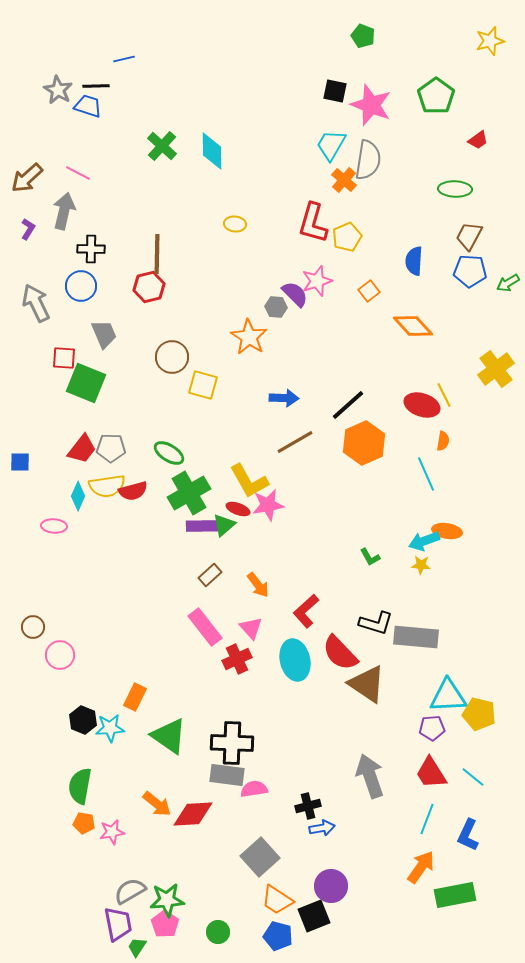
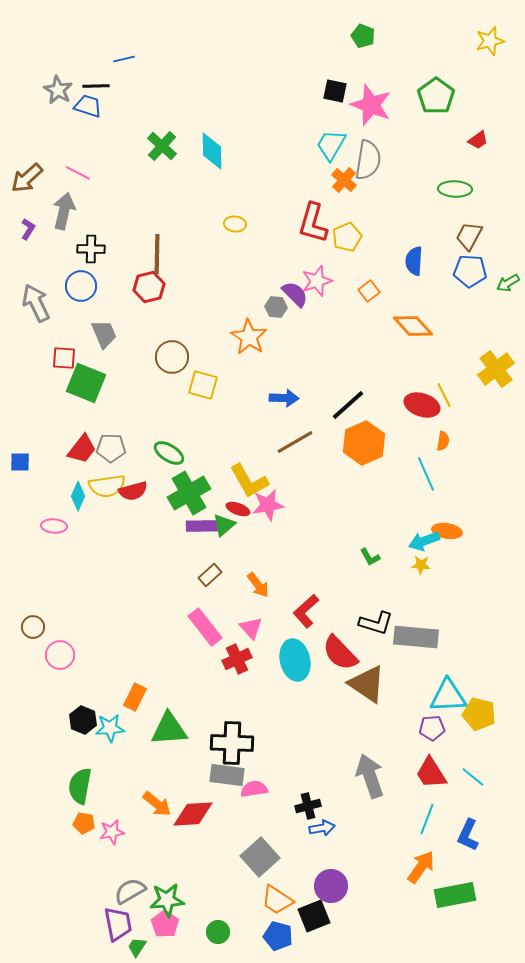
green triangle at (169, 736): moved 7 px up; rotated 39 degrees counterclockwise
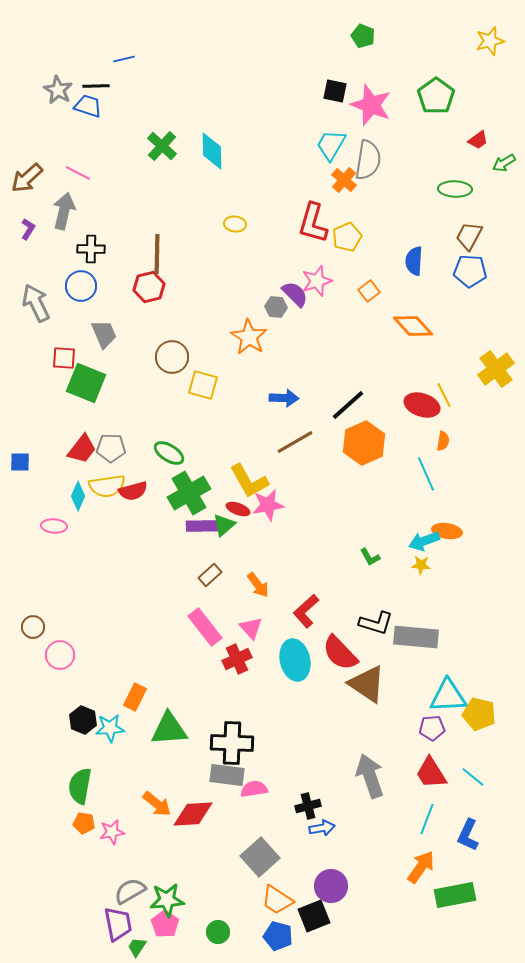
green arrow at (508, 283): moved 4 px left, 120 px up
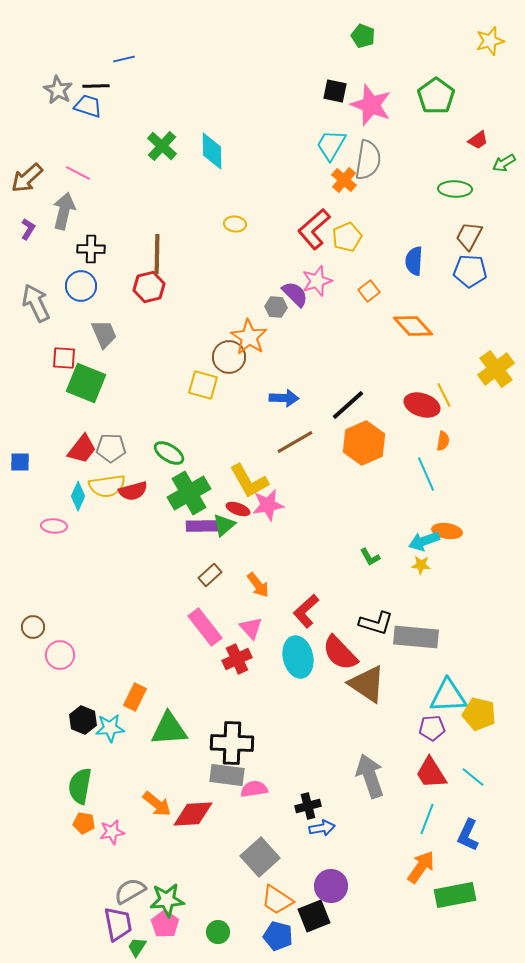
red L-shape at (313, 223): moved 1 px right, 6 px down; rotated 33 degrees clockwise
brown circle at (172, 357): moved 57 px right
cyan ellipse at (295, 660): moved 3 px right, 3 px up
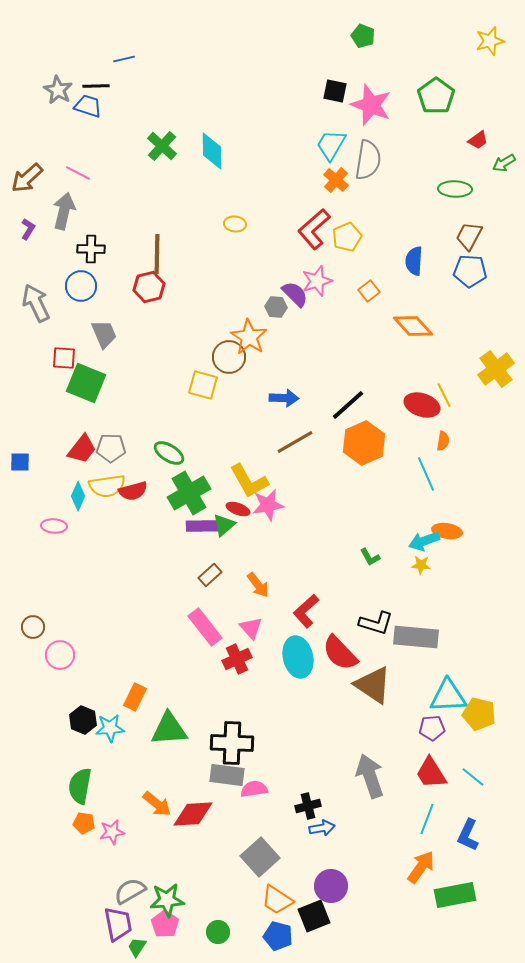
orange cross at (344, 180): moved 8 px left
brown triangle at (367, 684): moved 6 px right, 1 px down
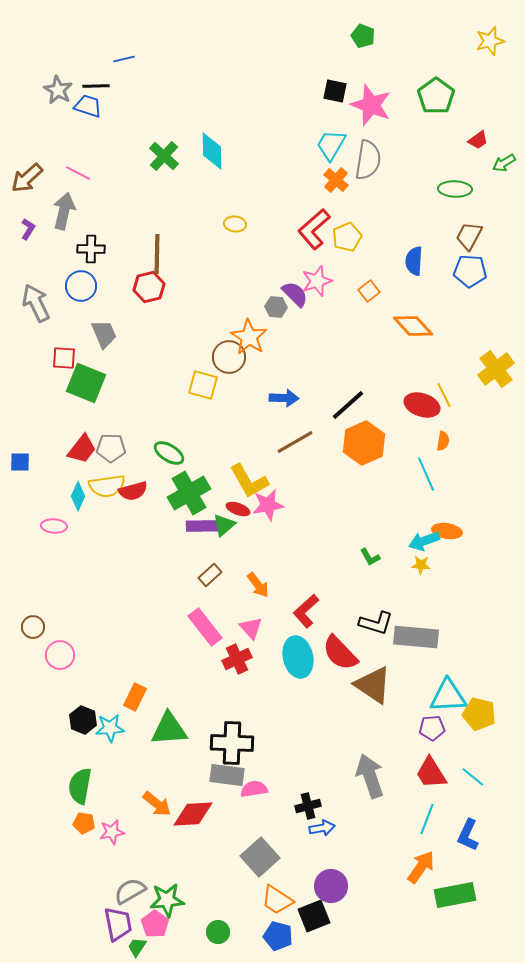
green cross at (162, 146): moved 2 px right, 10 px down
pink pentagon at (165, 924): moved 10 px left
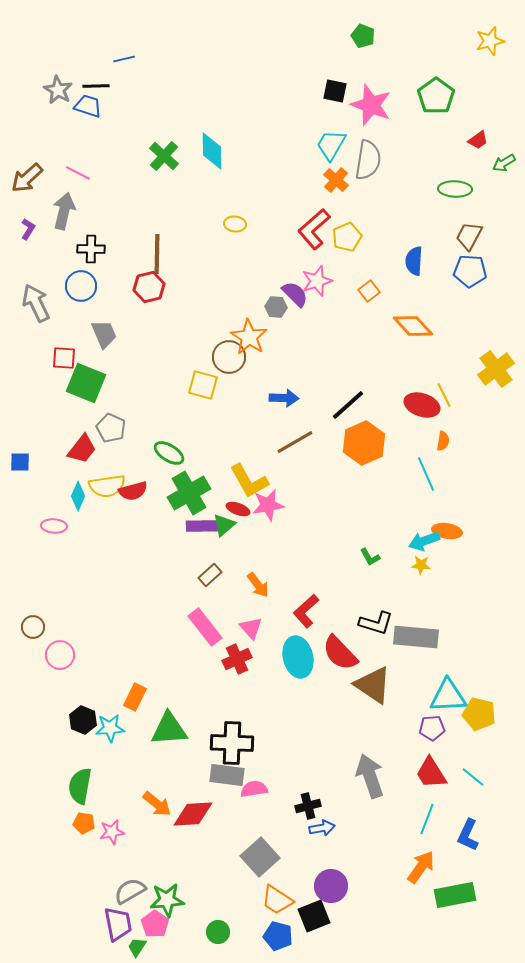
gray pentagon at (111, 448): moved 20 px up; rotated 24 degrees clockwise
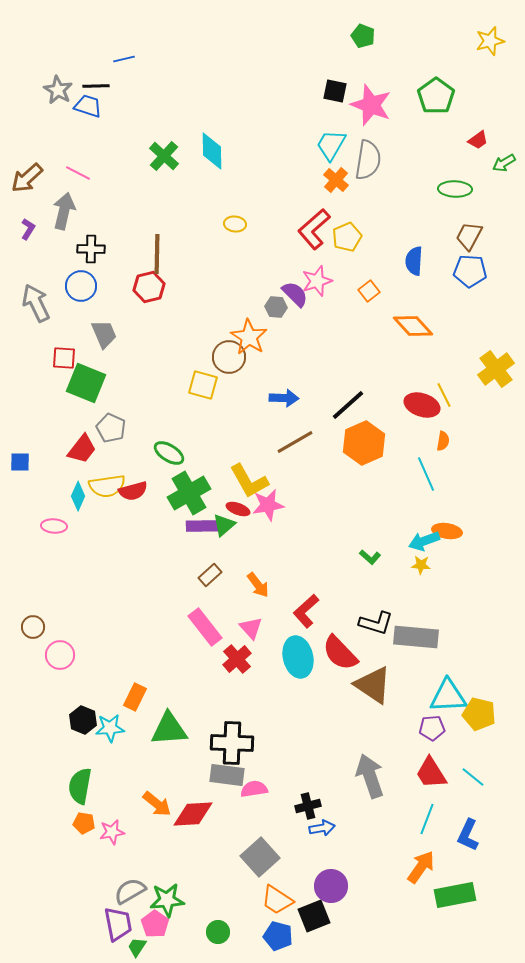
green L-shape at (370, 557): rotated 20 degrees counterclockwise
red cross at (237, 659): rotated 16 degrees counterclockwise
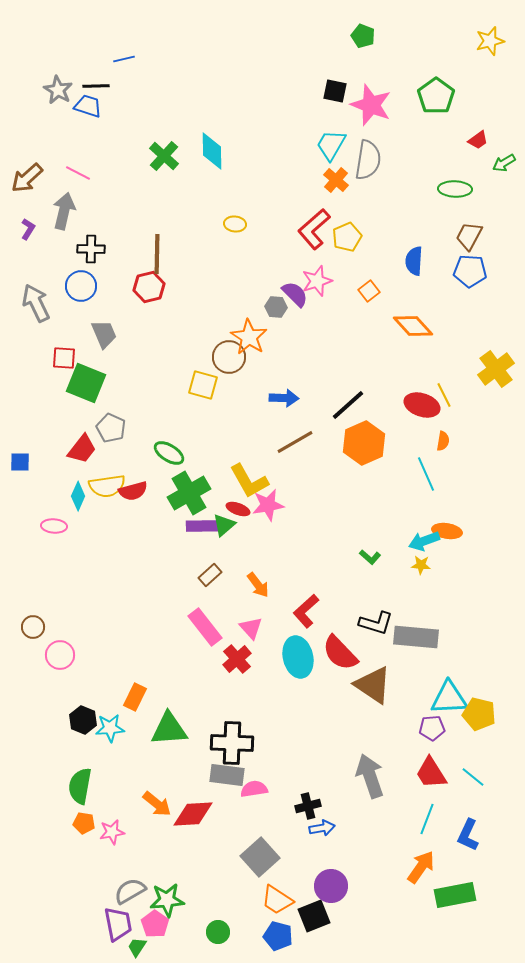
cyan triangle at (448, 696): moved 1 px right, 2 px down
